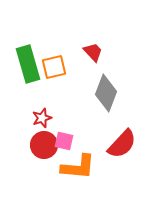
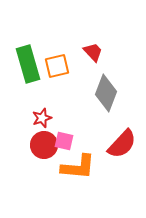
orange square: moved 3 px right, 1 px up
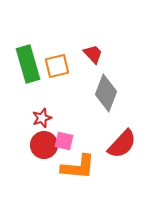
red trapezoid: moved 2 px down
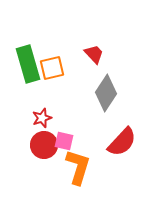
red trapezoid: moved 1 px right
orange square: moved 5 px left, 2 px down
gray diamond: rotated 12 degrees clockwise
red semicircle: moved 2 px up
orange L-shape: rotated 78 degrees counterclockwise
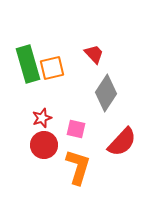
pink square: moved 12 px right, 12 px up
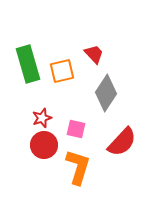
orange square: moved 10 px right, 3 px down
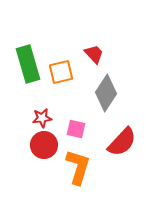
orange square: moved 1 px left, 1 px down
red star: rotated 12 degrees clockwise
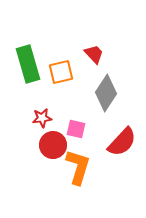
red circle: moved 9 px right
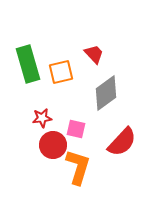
gray diamond: rotated 21 degrees clockwise
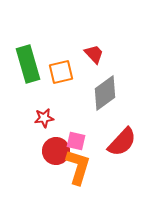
gray diamond: moved 1 px left
red star: moved 2 px right
pink square: moved 12 px down
red circle: moved 3 px right, 6 px down
